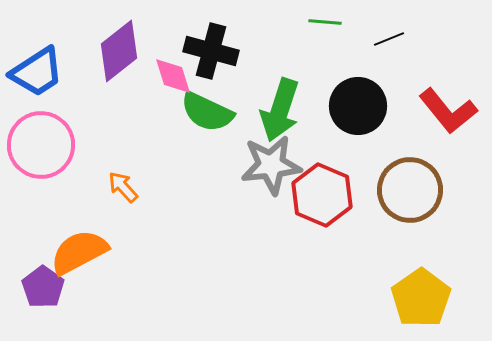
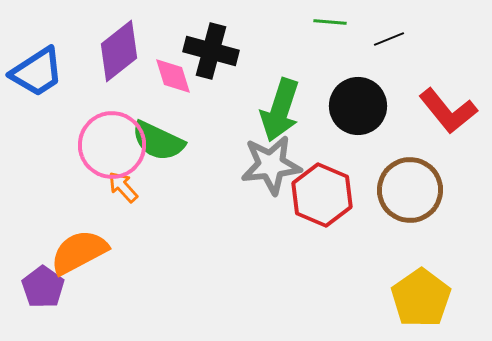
green line: moved 5 px right
green semicircle: moved 49 px left, 29 px down
pink circle: moved 71 px right
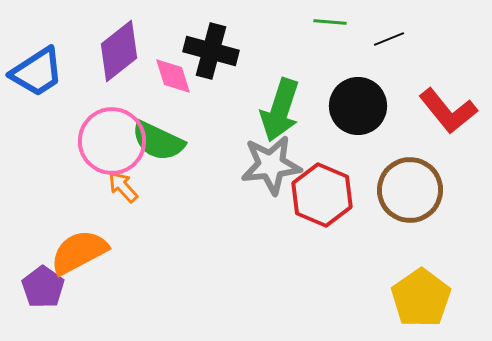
pink circle: moved 4 px up
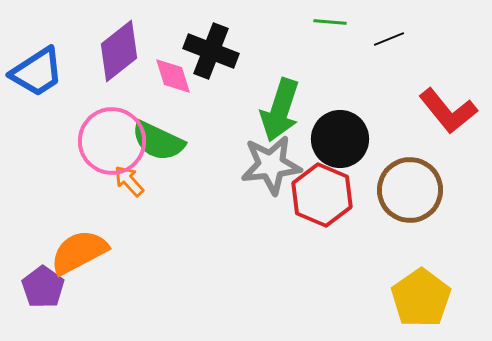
black cross: rotated 6 degrees clockwise
black circle: moved 18 px left, 33 px down
orange arrow: moved 6 px right, 6 px up
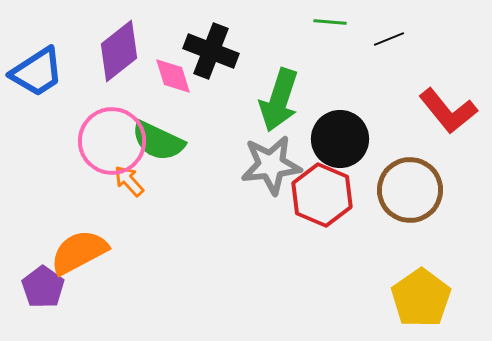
green arrow: moved 1 px left, 10 px up
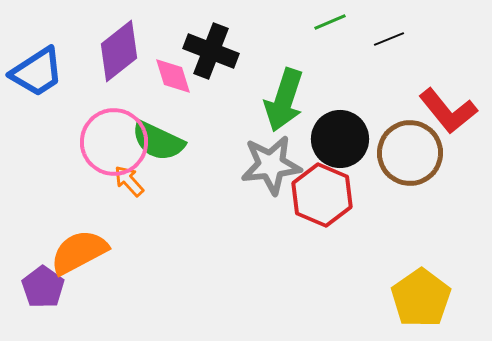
green line: rotated 28 degrees counterclockwise
green arrow: moved 5 px right
pink circle: moved 2 px right, 1 px down
brown circle: moved 37 px up
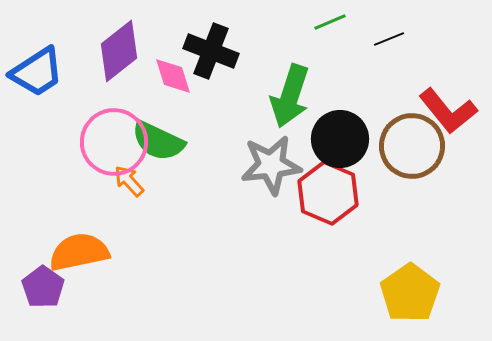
green arrow: moved 6 px right, 4 px up
brown circle: moved 2 px right, 7 px up
red hexagon: moved 6 px right, 2 px up
orange semicircle: rotated 16 degrees clockwise
yellow pentagon: moved 11 px left, 5 px up
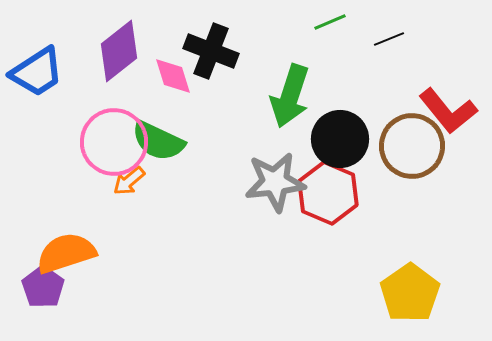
gray star: moved 4 px right, 17 px down
orange arrow: rotated 88 degrees counterclockwise
orange semicircle: moved 13 px left, 1 px down; rotated 6 degrees counterclockwise
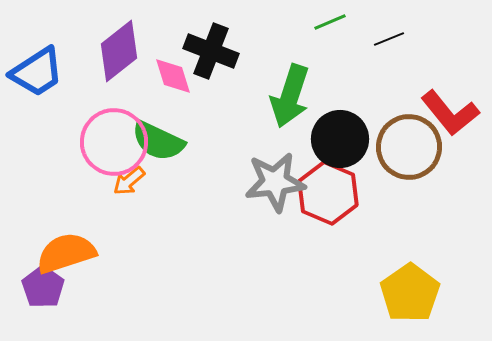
red L-shape: moved 2 px right, 2 px down
brown circle: moved 3 px left, 1 px down
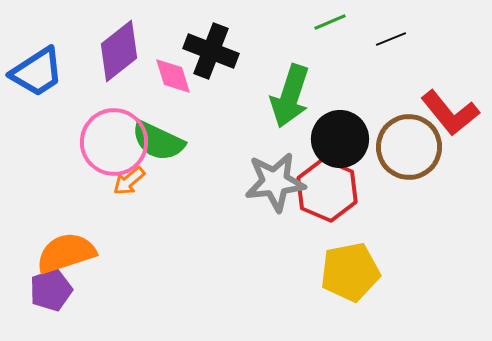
black line: moved 2 px right
red hexagon: moved 1 px left, 3 px up
purple pentagon: moved 8 px right, 3 px down; rotated 18 degrees clockwise
yellow pentagon: moved 60 px left, 21 px up; rotated 24 degrees clockwise
